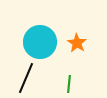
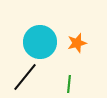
orange star: rotated 24 degrees clockwise
black line: moved 1 px left, 1 px up; rotated 16 degrees clockwise
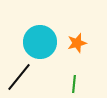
black line: moved 6 px left
green line: moved 5 px right
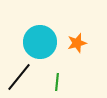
green line: moved 17 px left, 2 px up
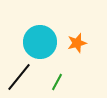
green line: rotated 24 degrees clockwise
